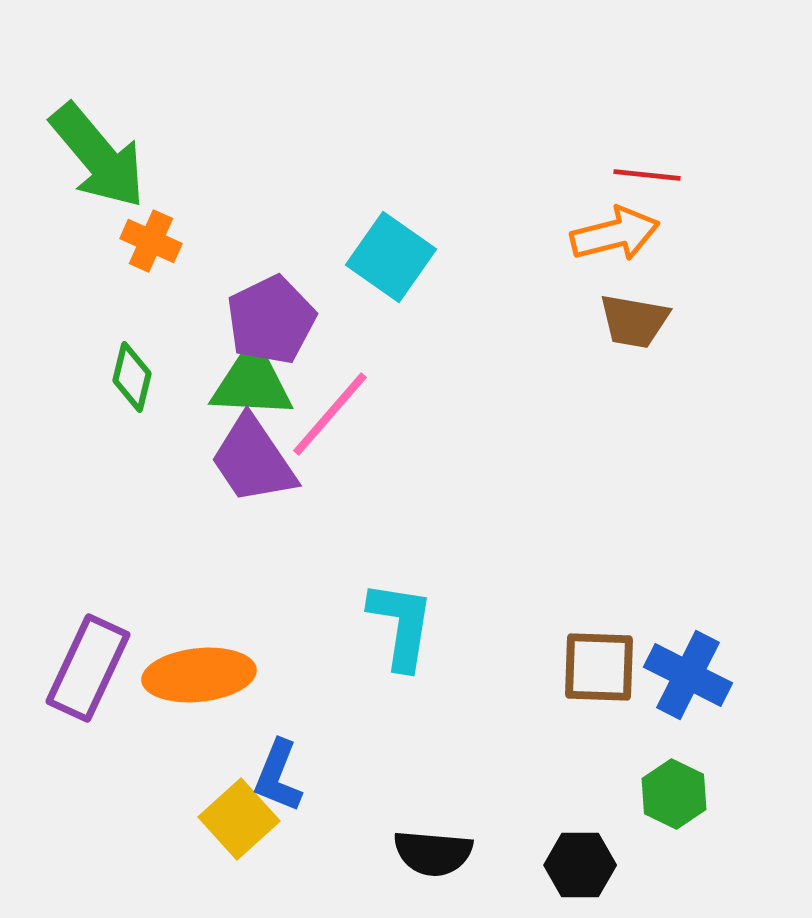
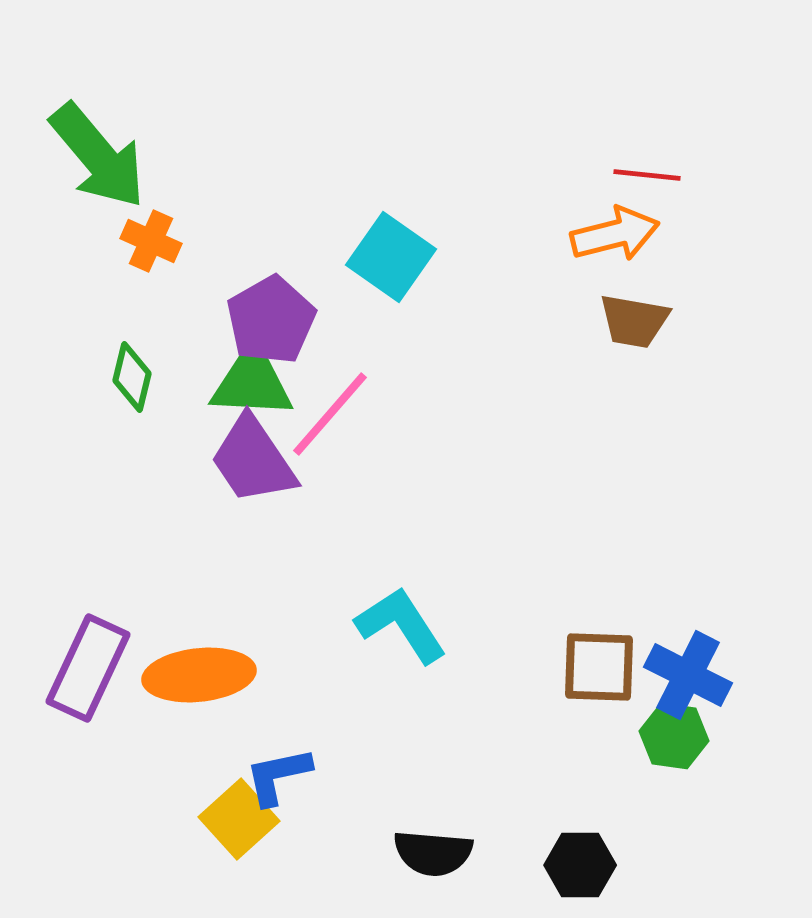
purple pentagon: rotated 4 degrees counterclockwise
cyan L-shape: rotated 42 degrees counterclockwise
blue L-shape: rotated 56 degrees clockwise
green hexagon: moved 58 px up; rotated 18 degrees counterclockwise
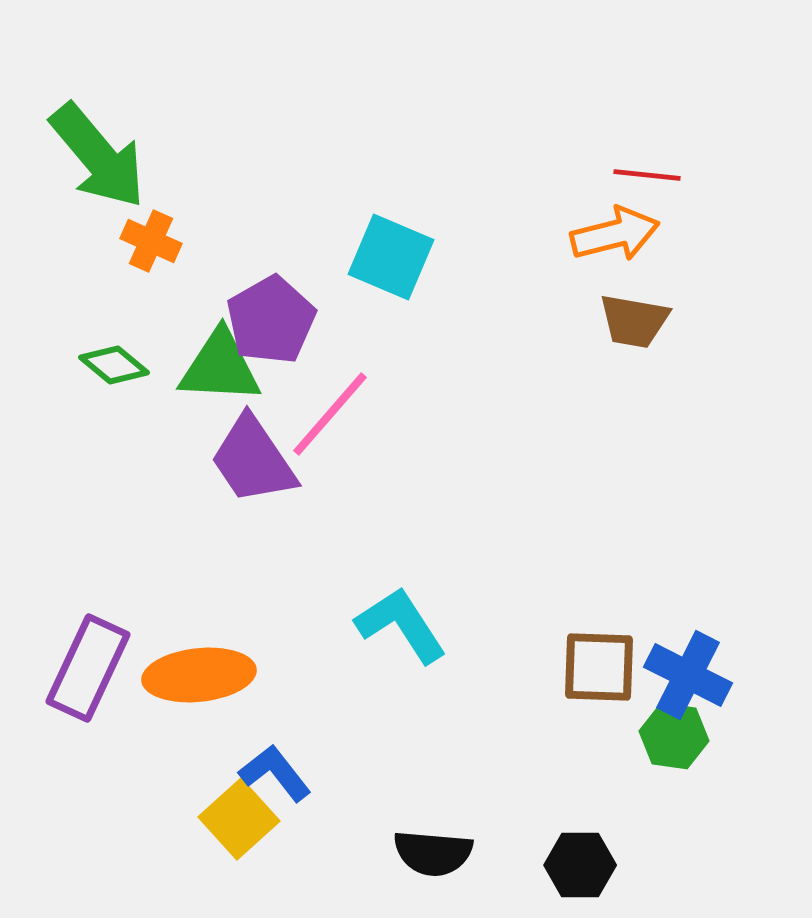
cyan square: rotated 12 degrees counterclockwise
green diamond: moved 18 px left, 12 px up; rotated 64 degrees counterclockwise
green triangle: moved 32 px left, 15 px up
blue L-shape: moved 3 px left, 3 px up; rotated 64 degrees clockwise
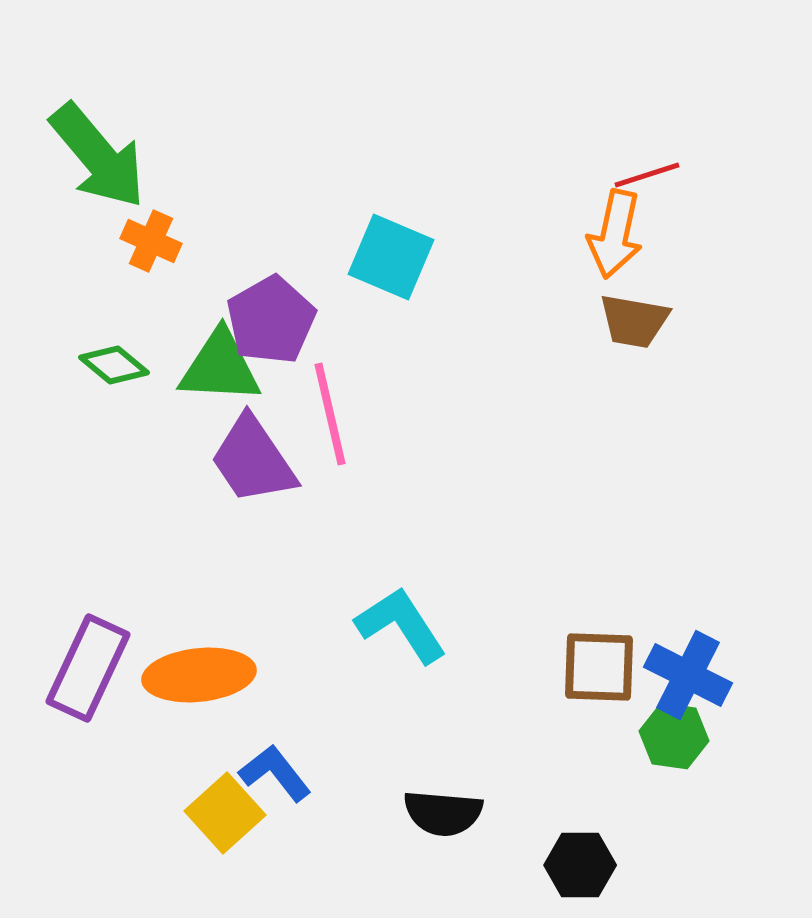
red line: rotated 24 degrees counterclockwise
orange arrow: rotated 116 degrees clockwise
pink line: rotated 54 degrees counterclockwise
yellow square: moved 14 px left, 6 px up
black semicircle: moved 10 px right, 40 px up
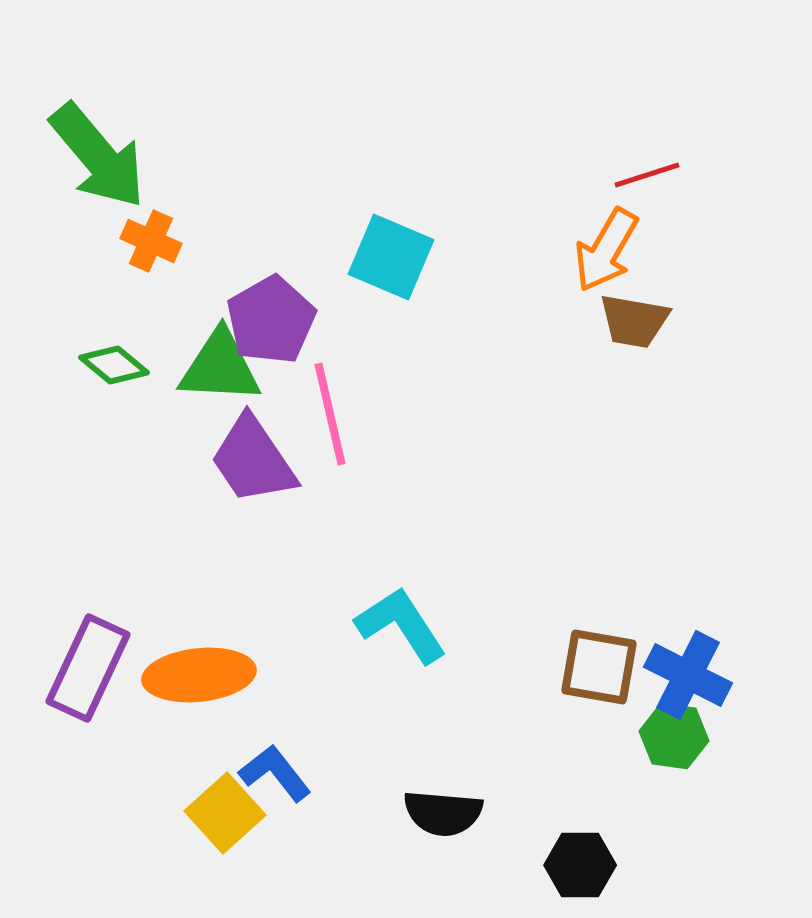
orange arrow: moved 9 px left, 16 px down; rotated 18 degrees clockwise
brown square: rotated 8 degrees clockwise
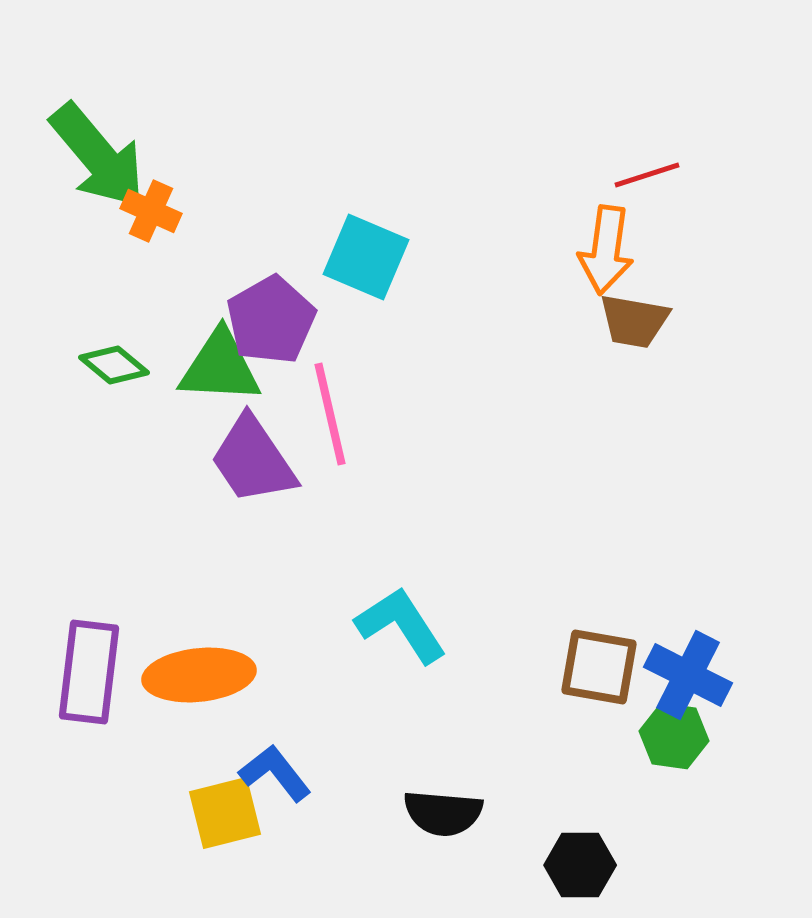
orange cross: moved 30 px up
orange arrow: rotated 22 degrees counterclockwise
cyan square: moved 25 px left
purple rectangle: moved 1 px right, 4 px down; rotated 18 degrees counterclockwise
yellow square: rotated 28 degrees clockwise
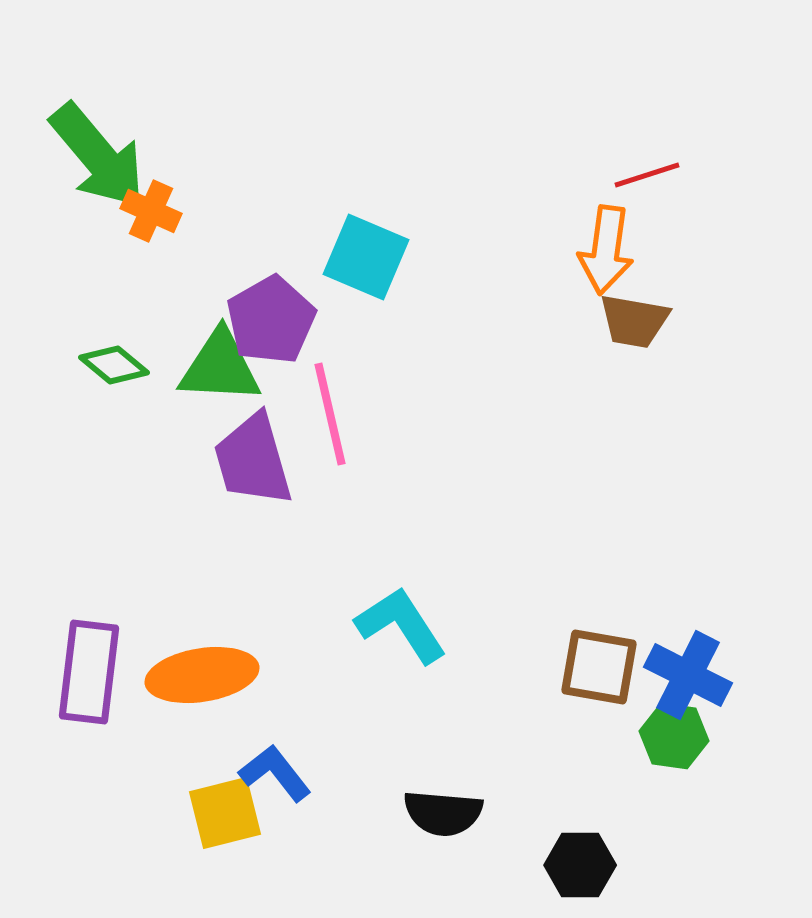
purple trapezoid: rotated 18 degrees clockwise
orange ellipse: moved 3 px right; rotated 3 degrees counterclockwise
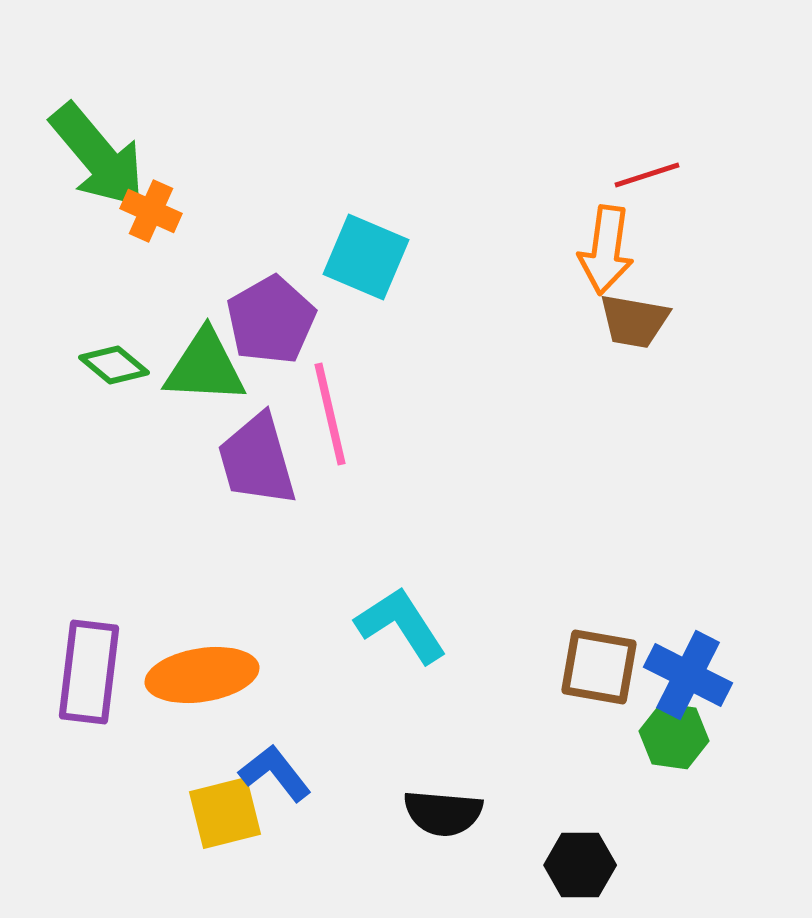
green triangle: moved 15 px left
purple trapezoid: moved 4 px right
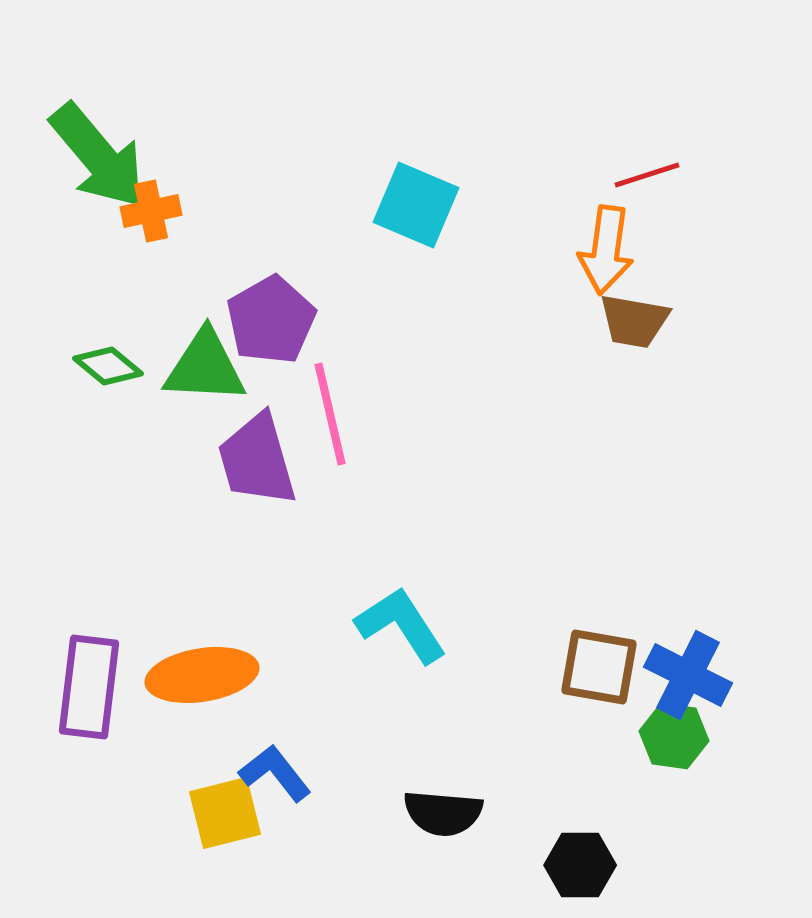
orange cross: rotated 36 degrees counterclockwise
cyan square: moved 50 px right, 52 px up
green diamond: moved 6 px left, 1 px down
purple rectangle: moved 15 px down
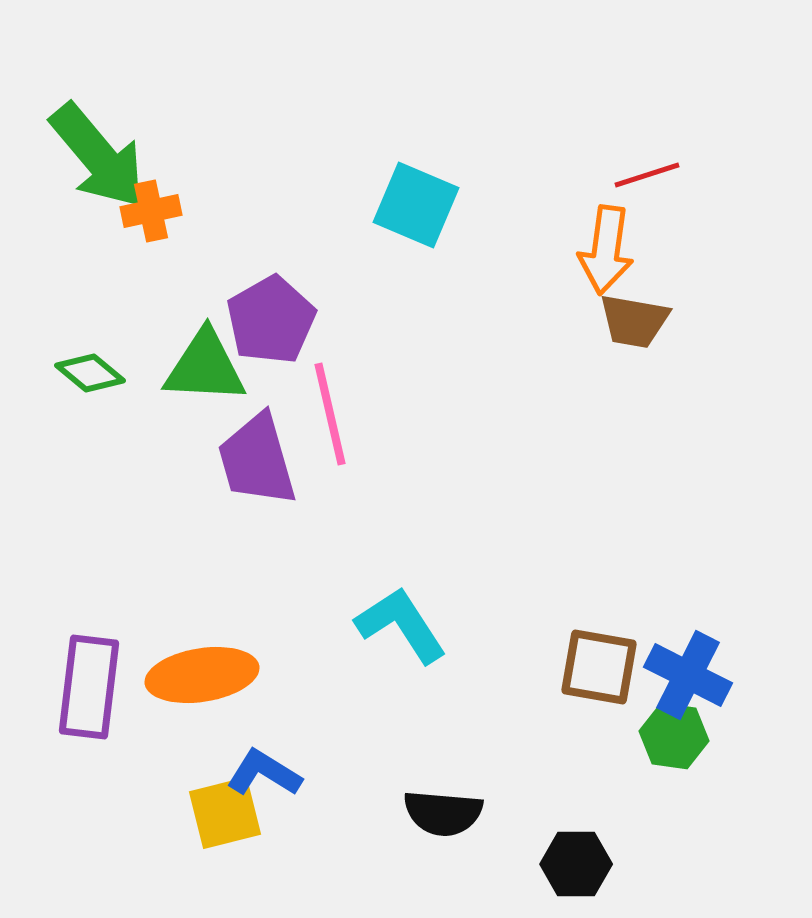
green diamond: moved 18 px left, 7 px down
blue L-shape: moved 11 px left; rotated 20 degrees counterclockwise
black hexagon: moved 4 px left, 1 px up
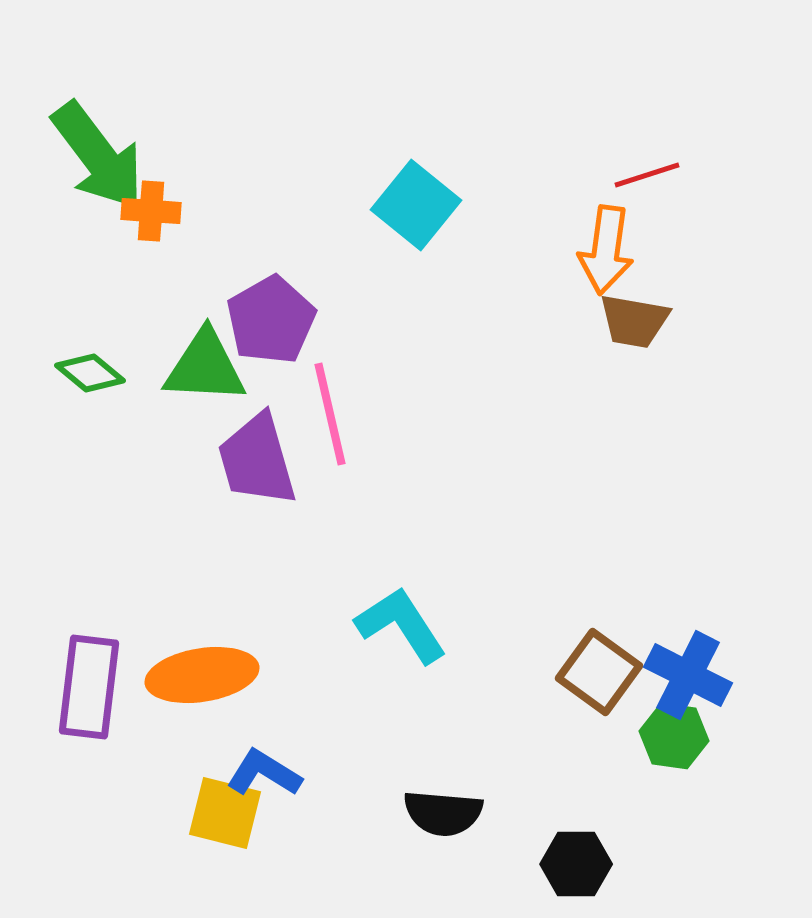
green arrow: rotated 3 degrees clockwise
cyan square: rotated 16 degrees clockwise
orange cross: rotated 16 degrees clockwise
brown square: moved 5 px down; rotated 26 degrees clockwise
yellow square: rotated 28 degrees clockwise
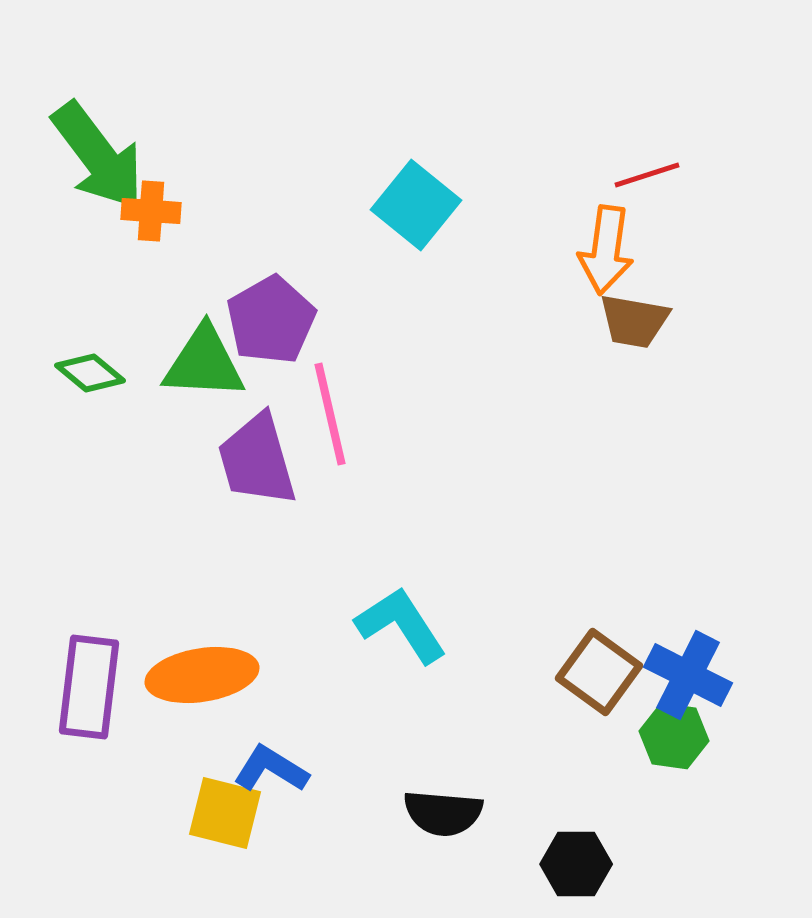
green triangle: moved 1 px left, 4 px up
blue L-shape: moved 7 px right, 4 px up
